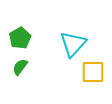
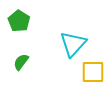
green pentagon: moved 1 px left, 17 px up; rotated 10 degrees counterclockwise
green semicircle: moved 1 px right, 5 px up
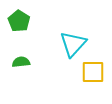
green semicircle: rotated 48 degrees clockwise
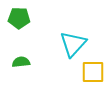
green pentagon: moved 3 px up; rotated 30 degrees counterclockwise
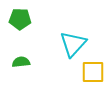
green pentagon: moved 1 px right, 1 px down
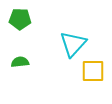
green semicircle: moved 1 px left
yellow square: moved 1 px up
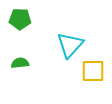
cyan triangle: moved 3 px left, 1 px down
green semicircle: moved 1 px down
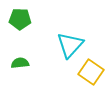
yellow square: moved 2 px left, 1 px down; rotated 35 degrees clockwise
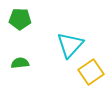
yellow square: rotated 20 degrees clockwise
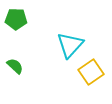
green pentagon: moved 4 px left
green semicircle: moved 5 px left, 3 px down; rotated 48 degrees clockwise
